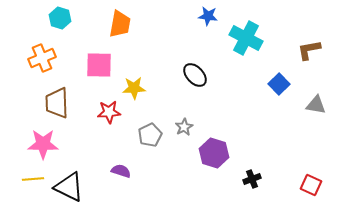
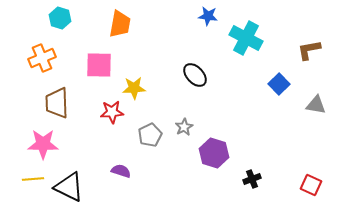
red star: moved 3 px right
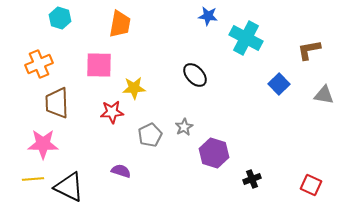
orange cross: moved 3 px left, 6 px down
gray triangle: moved 8 px right, 10 px up
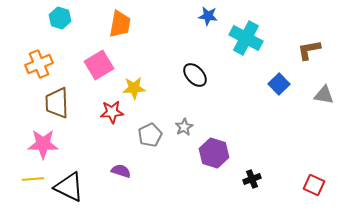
pink square: rotated 32 degrees counterclockwise
red square: moved 3 px right
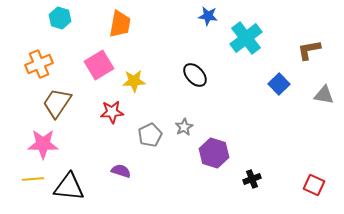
cyan cross: rotated 24 degrees clockwise
yellow star: moved 7 px up
brown trapezoid: rotated 36 degrees clockwise
black triangle: rotated 20 degrees counterclockwise
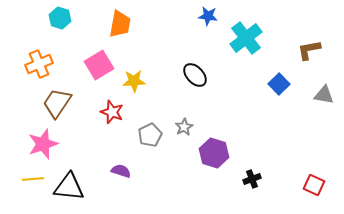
red star: rotated 25 degrees clockwise
pink star: rotated 20 degrees counterclockwise
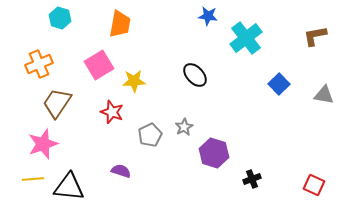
brown L-shape: moved 6 px right, 14 px up
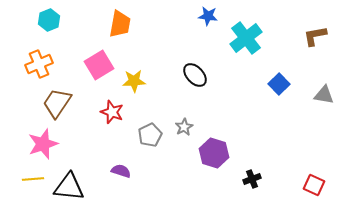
cyan hexagon: moved 11 px left, 2 px down; rotated 20 degrees clockwise
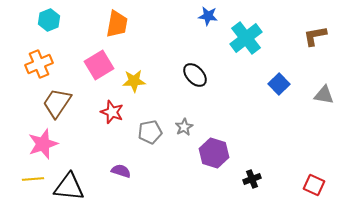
orange trapezoid: moved 3 px left
gray pentagon: moved 3 px up; rotated 15 degrees clockwise
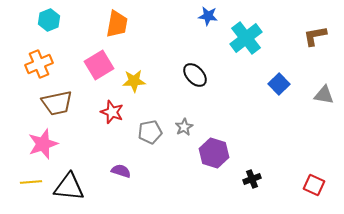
brown trapezoid: rotated 136 degrees counterclockwise
yellow line: moved 2 px left, 3 px down
